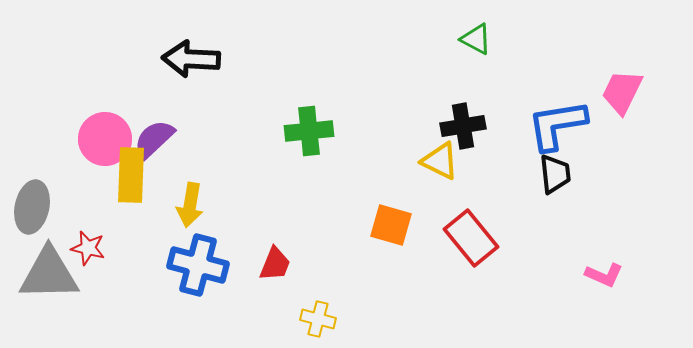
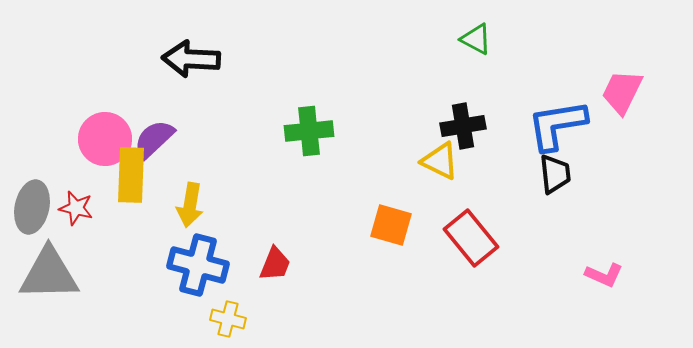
red star: moved 12 px left, 40 px up
yellow cross: moved 90 px left
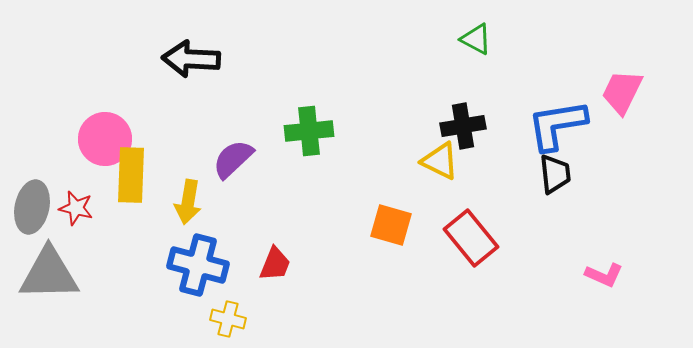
purple semicircle: moved 79 px right, 20 px down
yellow arrow: moved 2 px left, 3 px up
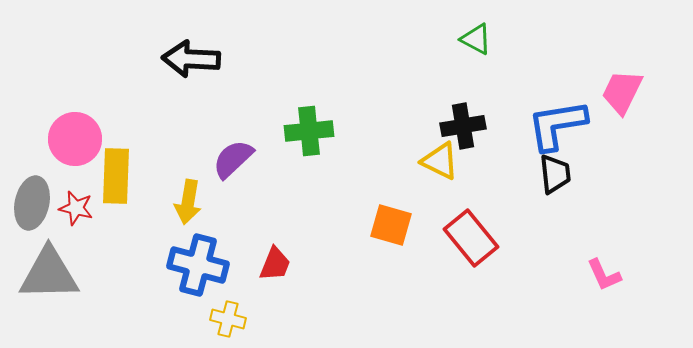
pink circle: moved 30 px left
yellow rectangle: moved 15 px left, 1 px down
gray ellipse: moved 4 px up
pink L-shape: rotated 42 degrees clockwise
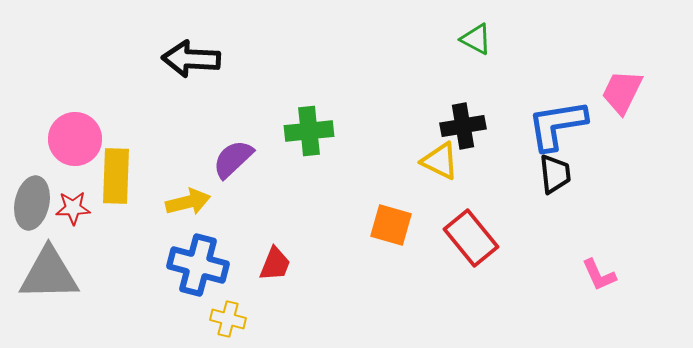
yellow arrow: rotated 114 degrees counterclockwise
red star: moved 3 px left; rotated 16 degrees counterclockwise
pink L-shape: moved 5 px left
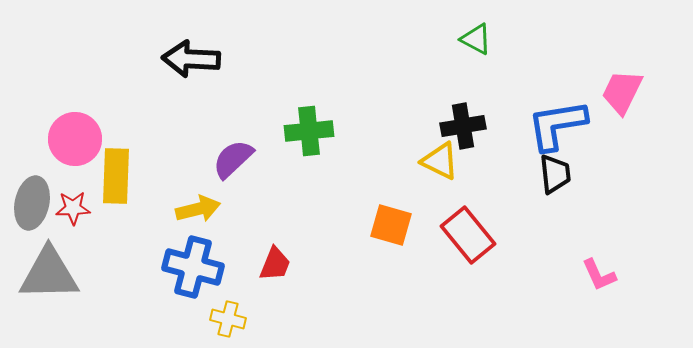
yellow arrow: moved 10 px right, 7 px down
red rectangle: moved 3 px left, 3 px up
blue cross: moved 5 px left, 2 px down
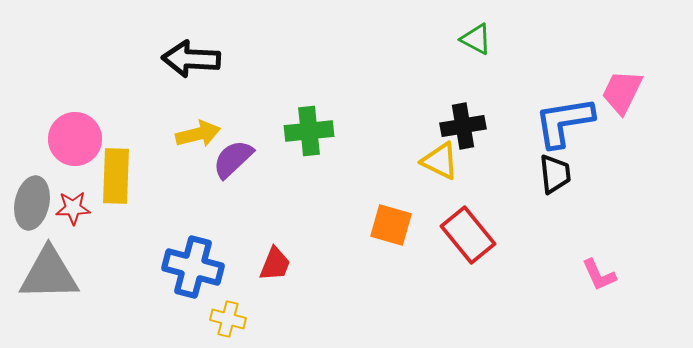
blue L-shape: moved 7 px right, 3 px up
yellow arrow: moved 75 px up
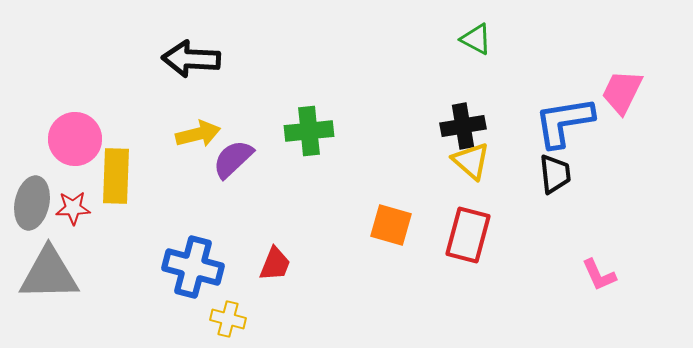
yellow triangle: moved 31 px right; rotated 15 degrees clockwise
red rectangle: rotated 54 degrees clockwise
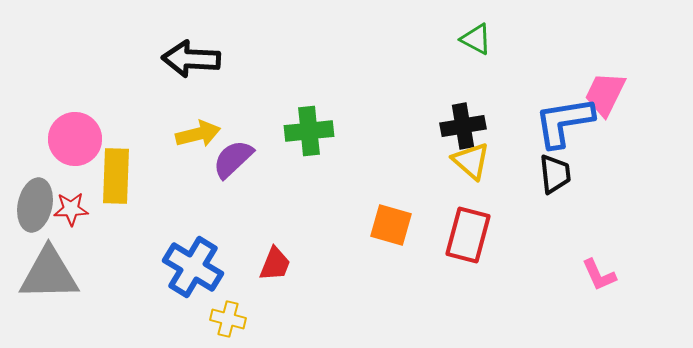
pink trapezoid: moved 17 px left, 2 px down
gray ellipse: moved 3 px right, 2 px down
red star: moved 2 px left, 1 px down
blue cross: rotated 16 degrees clockwise
